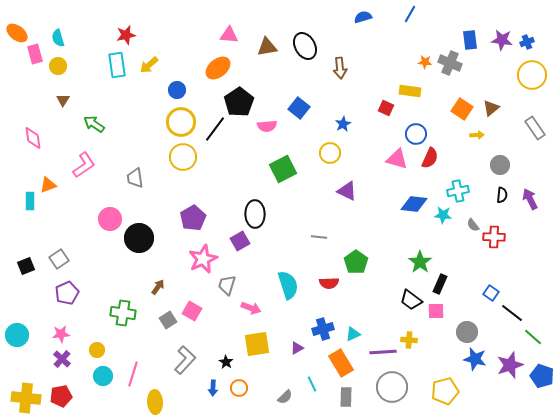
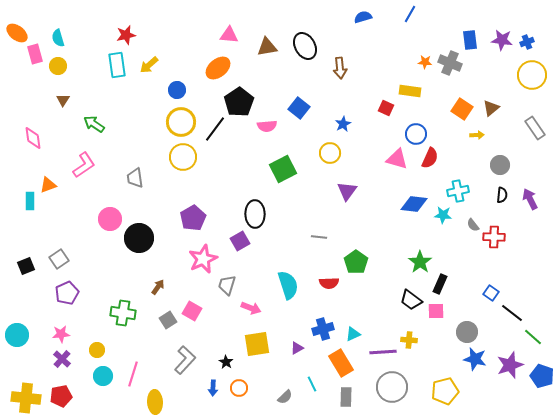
purple triangle at (347, 191): rotated 40 degrees clockwise
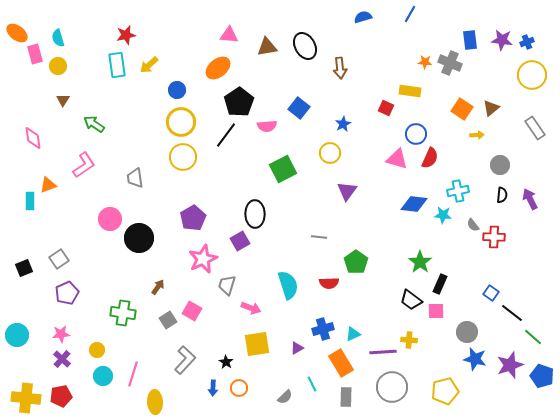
black line at (215, 129): moved 11 px right, 6 px down
black square at (26, 266): moved 2 px left, 2 px down
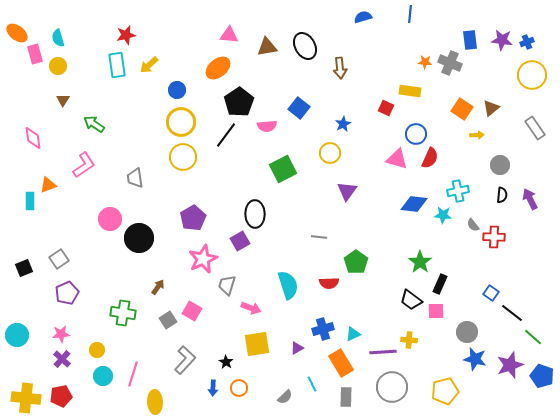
blue line at (410, 14): rotated 24 degrees counterclockwise
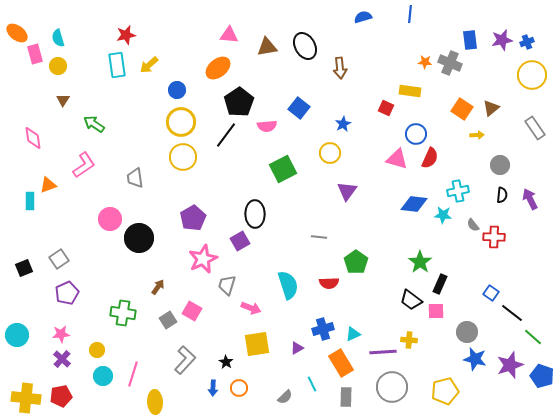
purple star at (502, 40): rotated 20 degrees counterclockwise
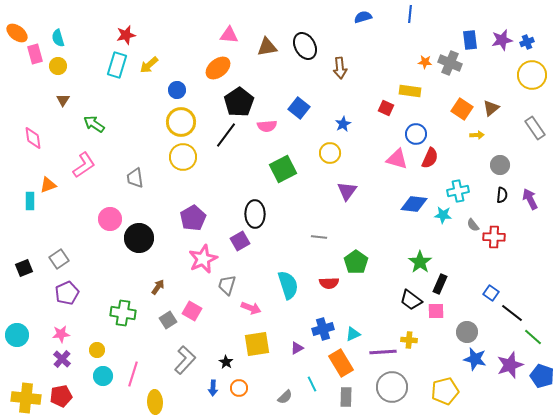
cyan rectangle at (117, 65): rotated 25 degrees clockwise
